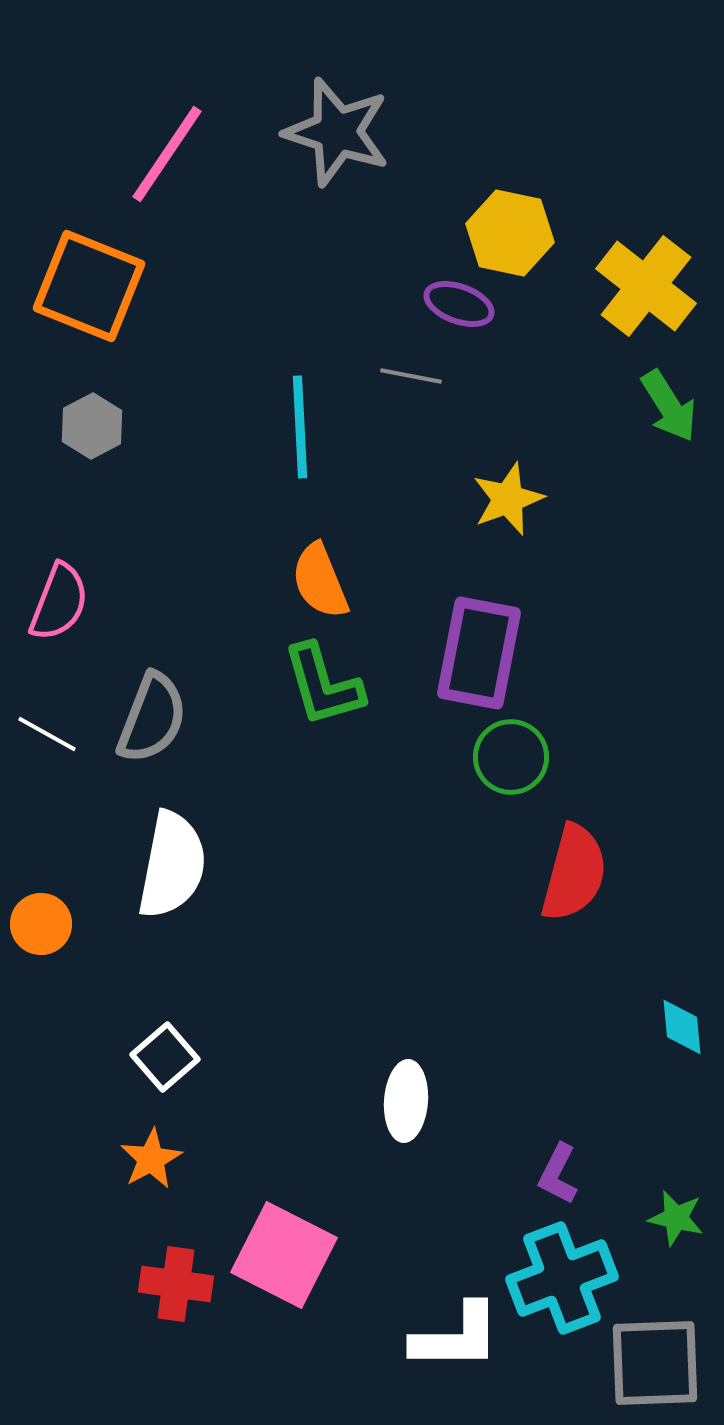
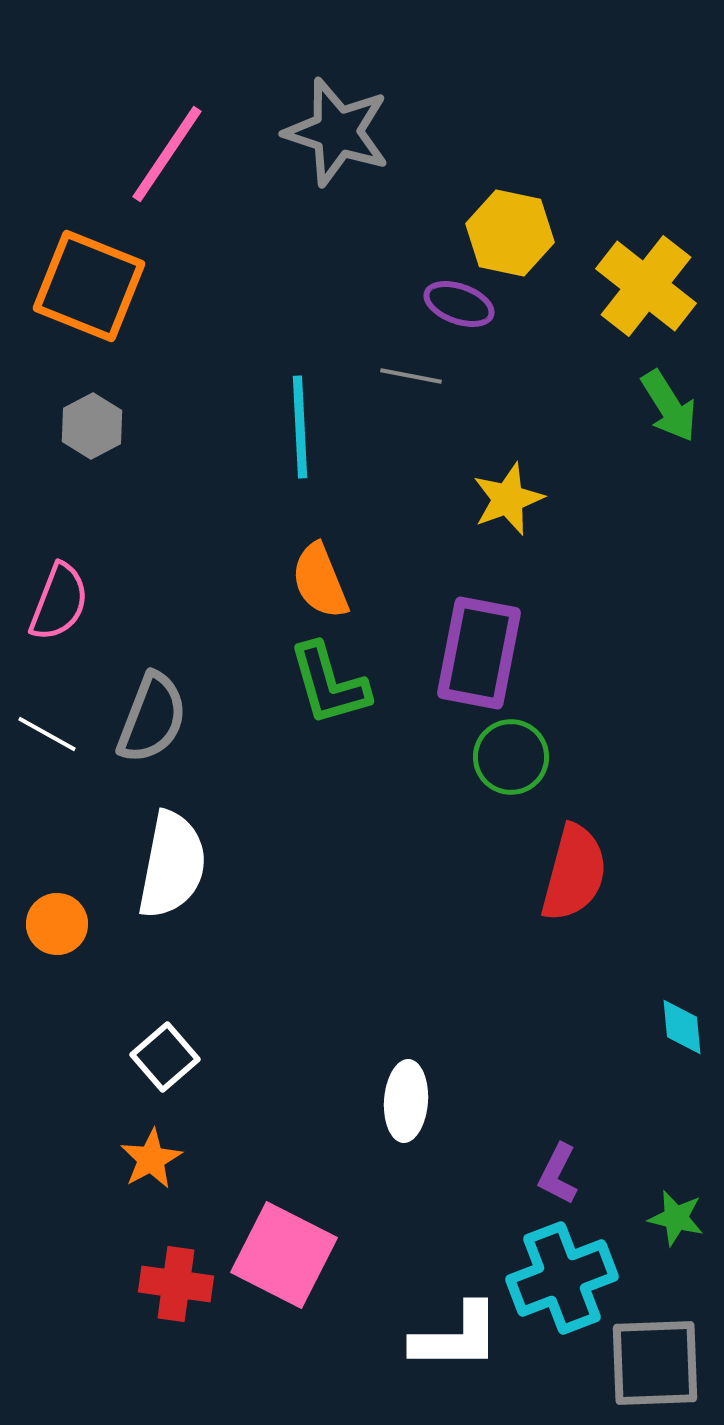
green L-shape: moved 6 px right, 1 px up
orange circle: moved 16 px right
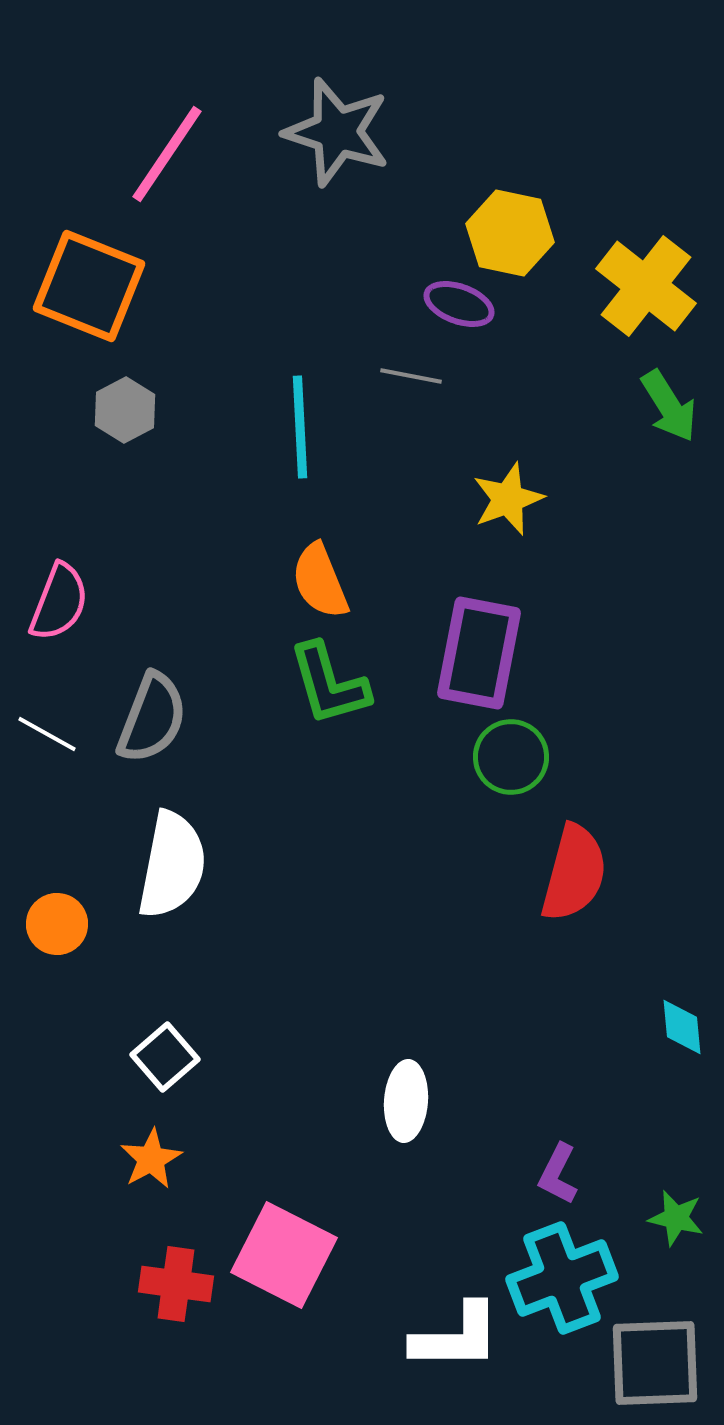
gray hexagon: moved 33 px right, 16 px up
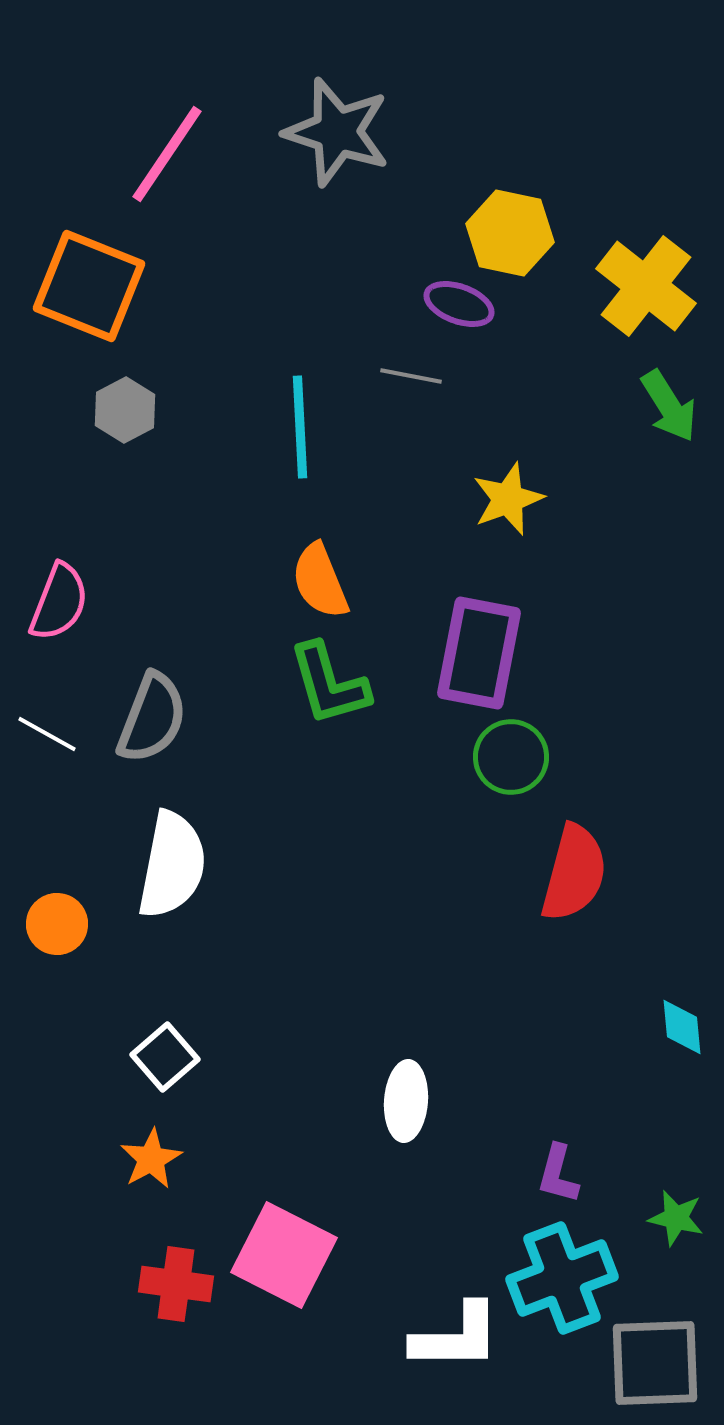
purple L-shape: rotated 12 degrees counterclockwise
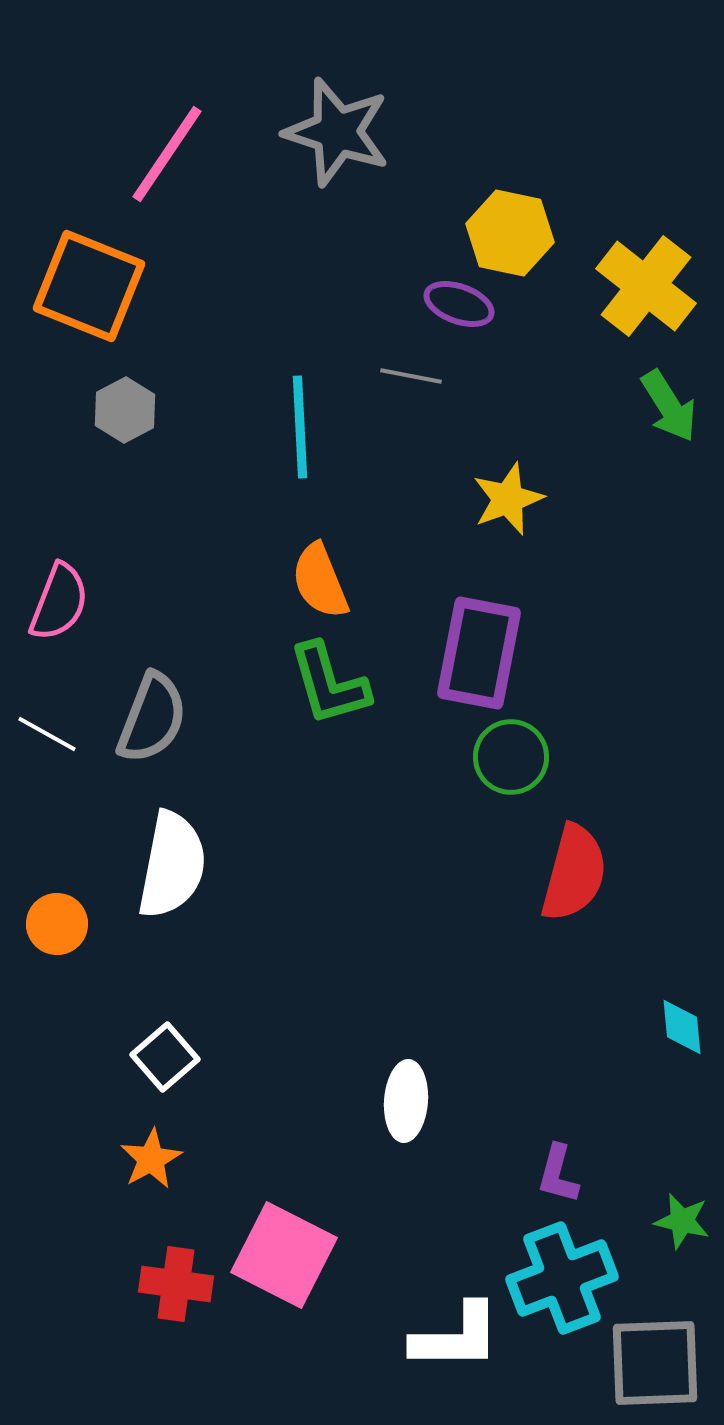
green star: moved 6 px right, 3 px down
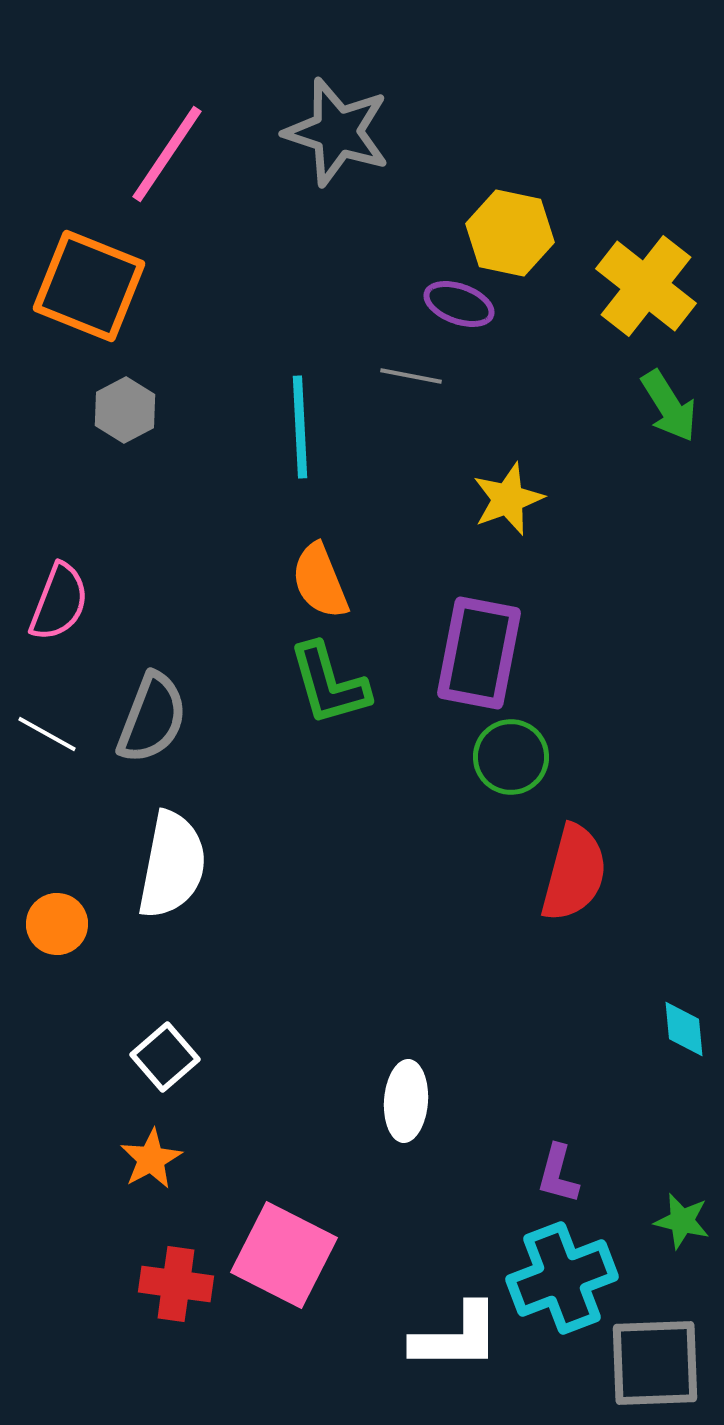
cyan diamond: moved 2 px right, 2 px down
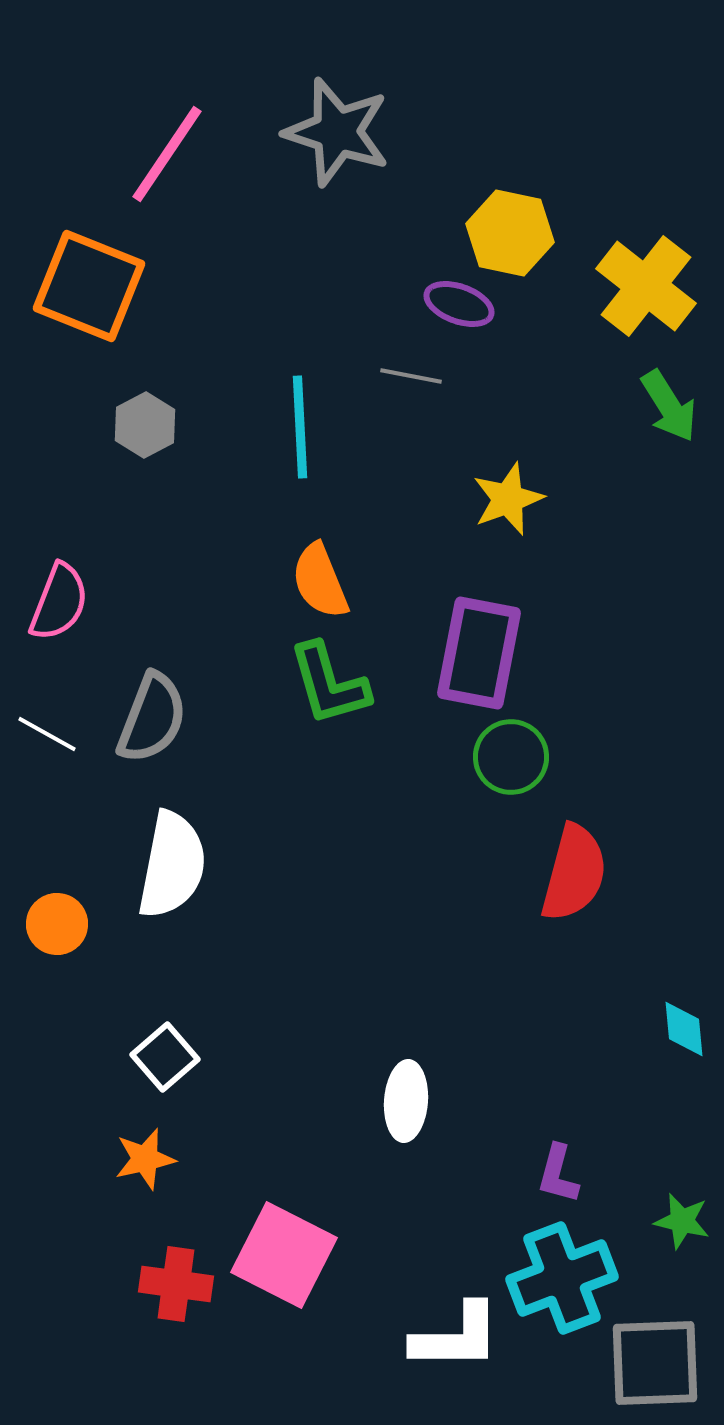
gray hexagon: moved 20 px right, 15 px down
orange star: moved 6 px left; rotated 16 degrees clockwise
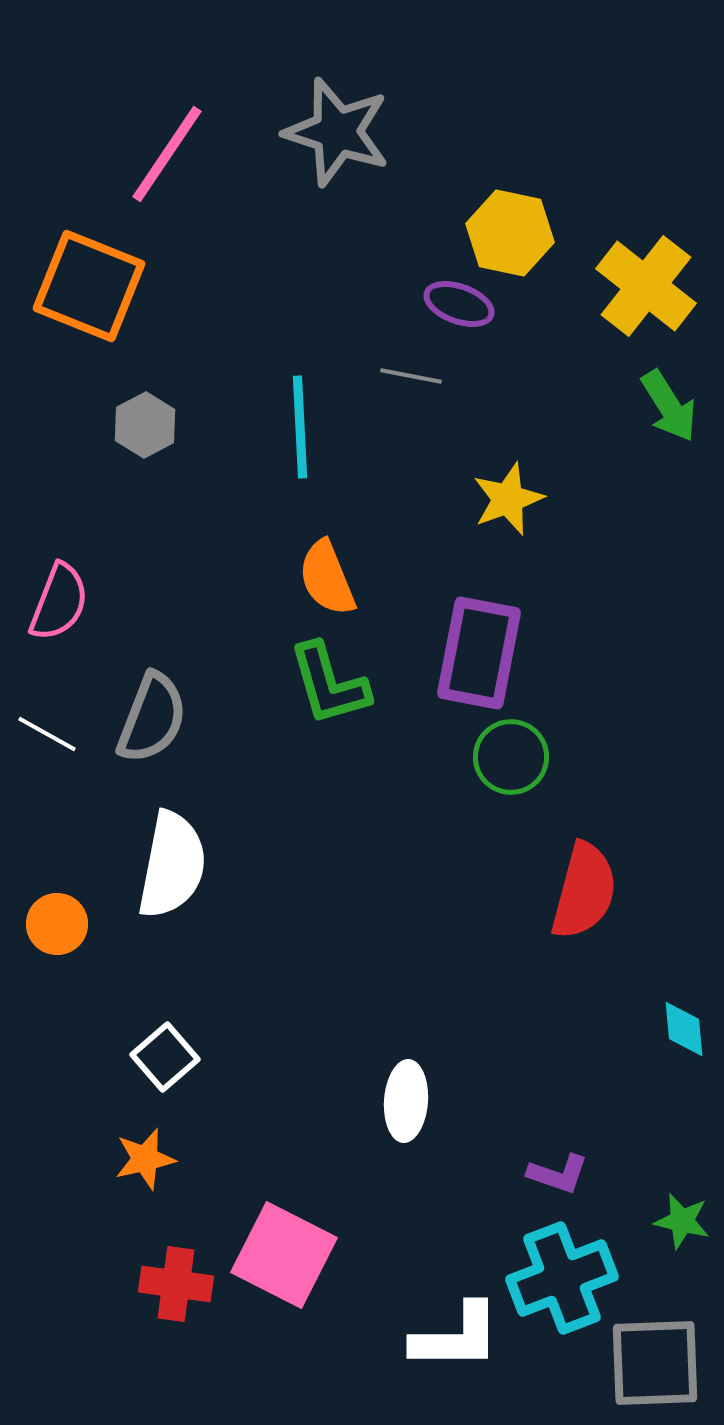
orange semicircle: moved 7 px right, 3 px up
red semicircle: moved 10 px right, 18 px down
purple L-shape: rotated 86 degrees counterclockwise
